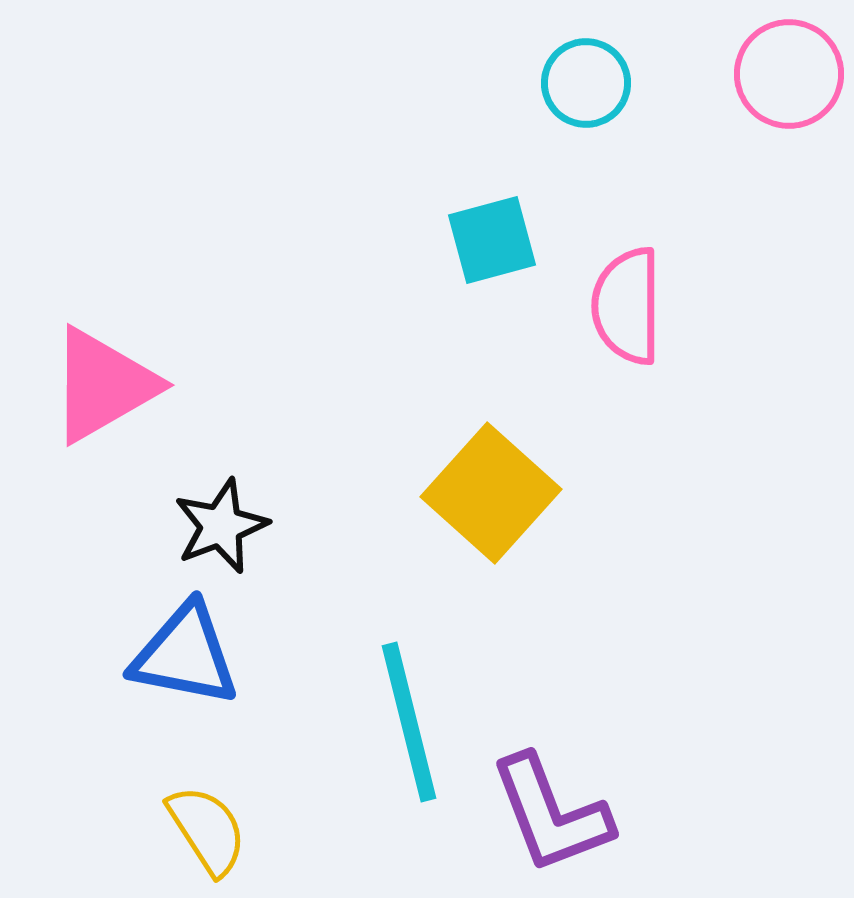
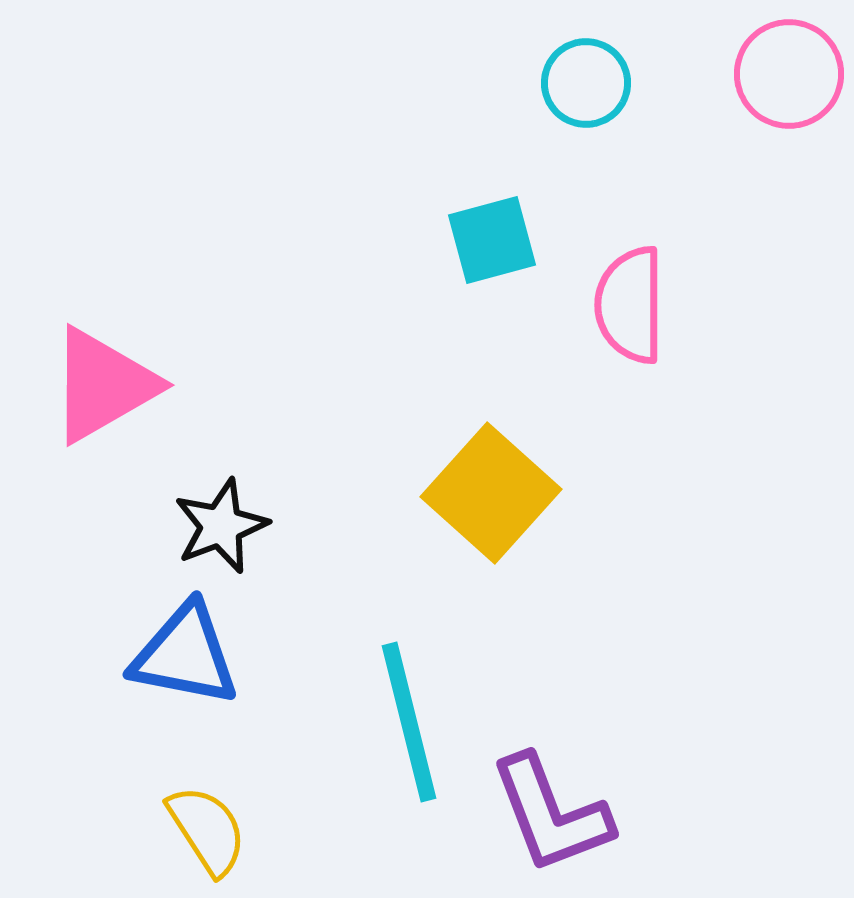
pink semicircle: moved 3 px right, 1 px up
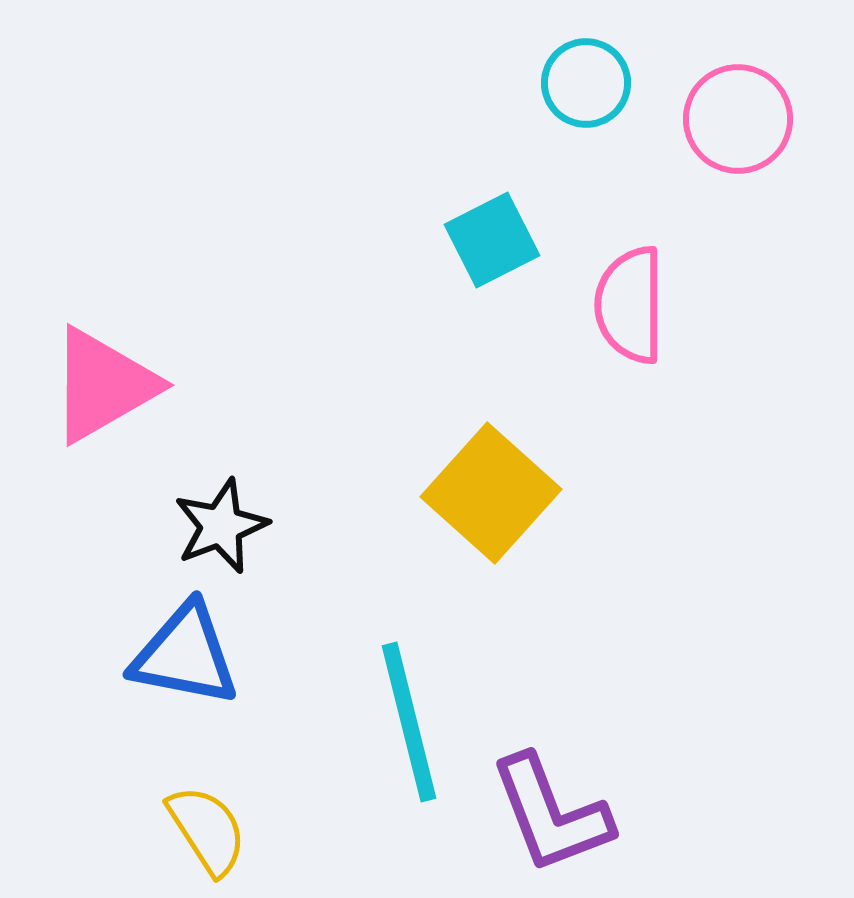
pink circle: moved 51 px left, 45 px down
cyan square: rotated 12 degrees counterclockwise
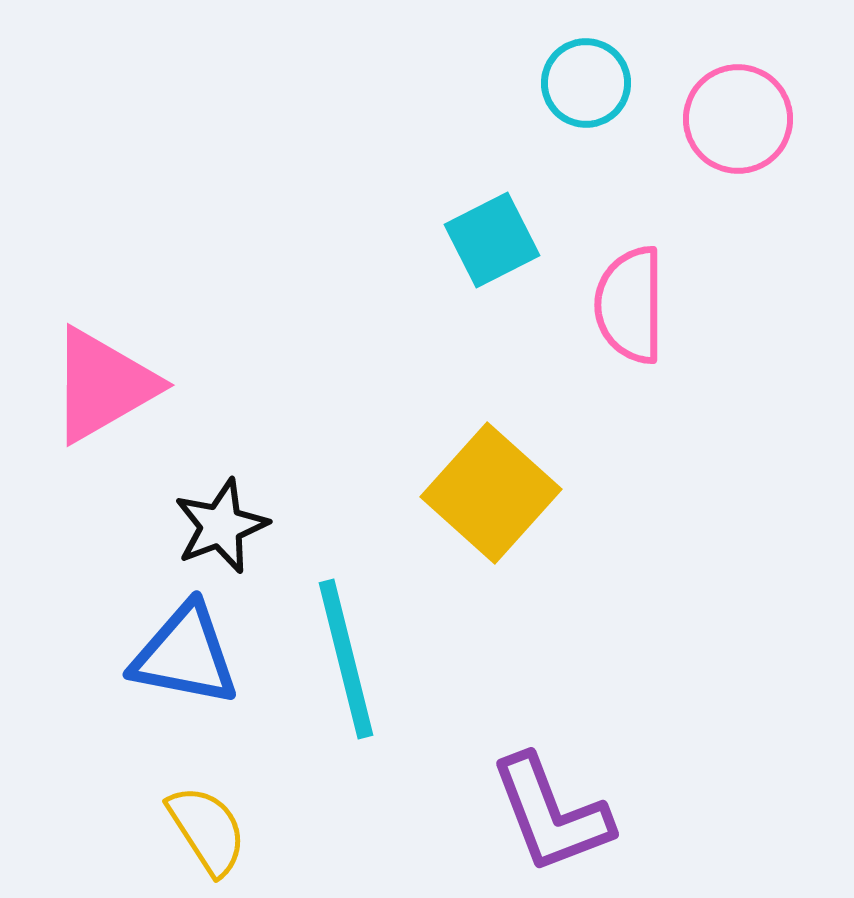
cyan line: moved 63 px left, 63 px up
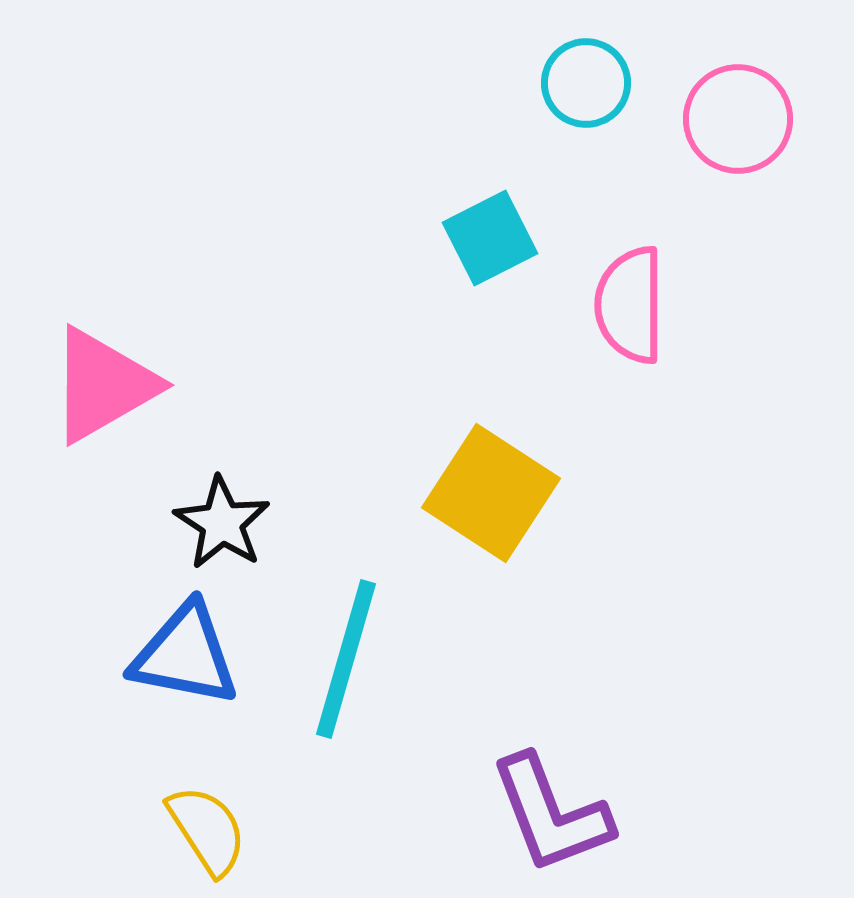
cyan square: moved 2 px left, 2 px up
yellow square: rotated 9 degrees counterclockwise
black star: moved 1 px right, 3 px up; rotated 18 degrees counterclockwise
cyan line: rotated 30 degrees clockwise
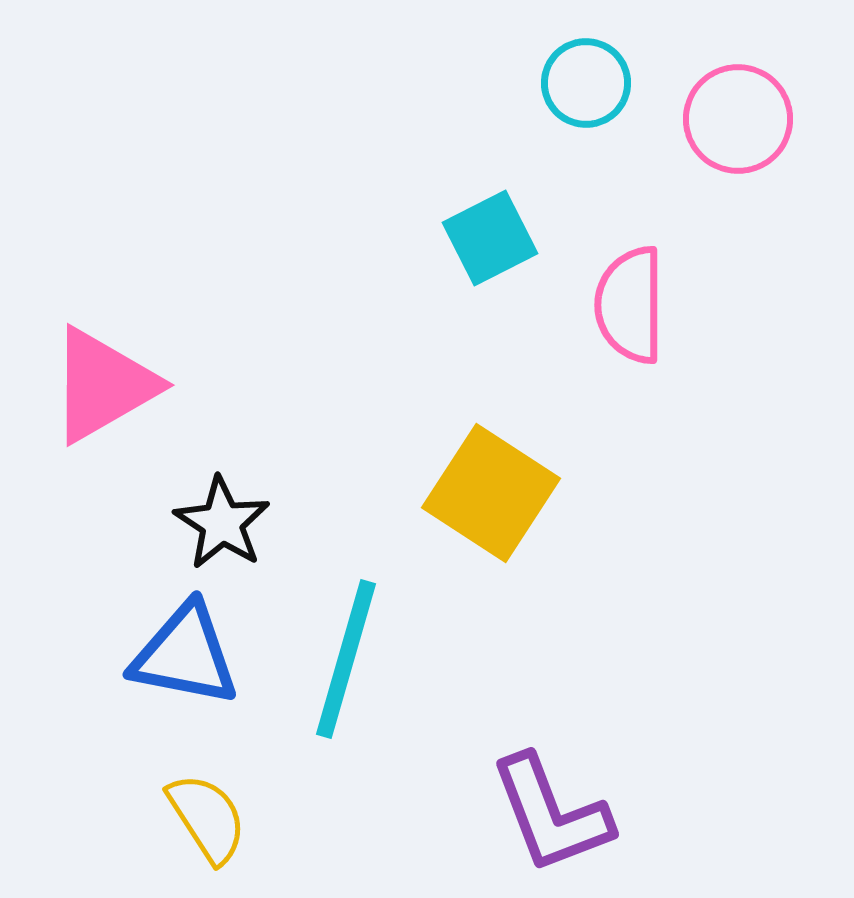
yellow semicircle: moved 12 px up
